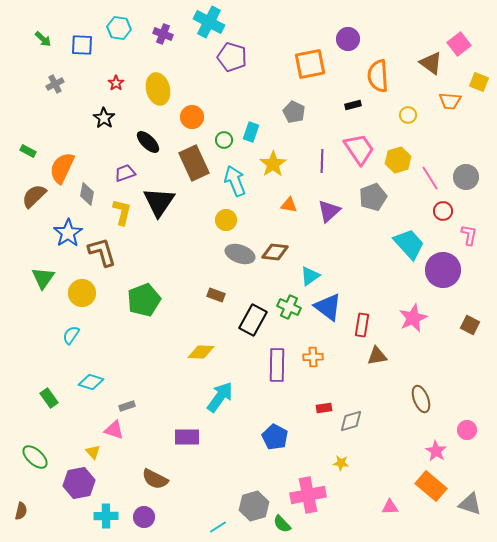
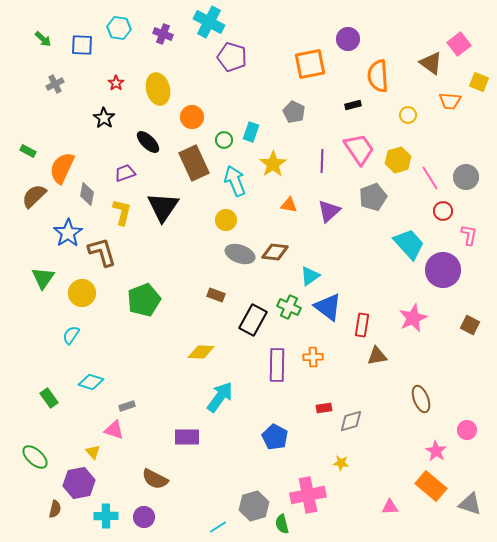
black triangle at (159, 202): moved 4 px right, 5 px down
brown semicircle at (21, 511): moved 34 px right, 2 px up
green semicircle at (282, 524): rotated 30 degrees clockwise
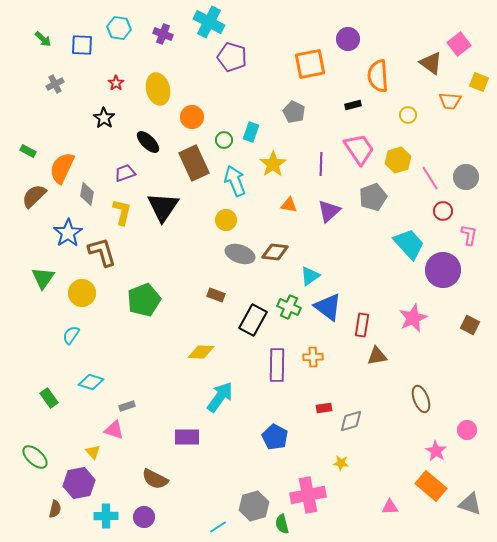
purple line at (322, 161): moved 1 px left, 3 px down
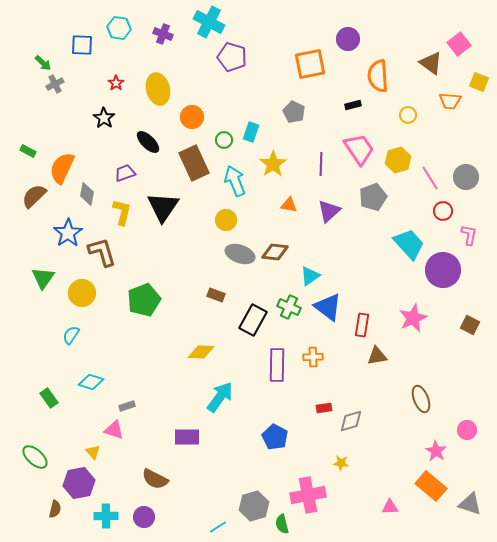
green arrow at (43, 39): moved 24 px down
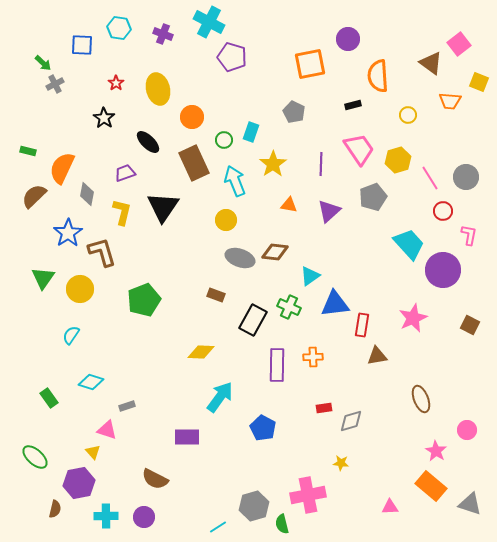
green rectangle at (28, 151): rotated 14 degrees counterclockwise
gray ellipse at (240, 254): moved 4 px down
yellow circle at (82, 293): moved 2 px left, 4 px up
blue triangle at (328, 307): moved 7 px right, 3 px up; rotated 44 degrees counterclockwise
pink triangle at (114, 430): moved 7 px left
blue pentagon at (275, 437): moved 12 px left, 9 px up
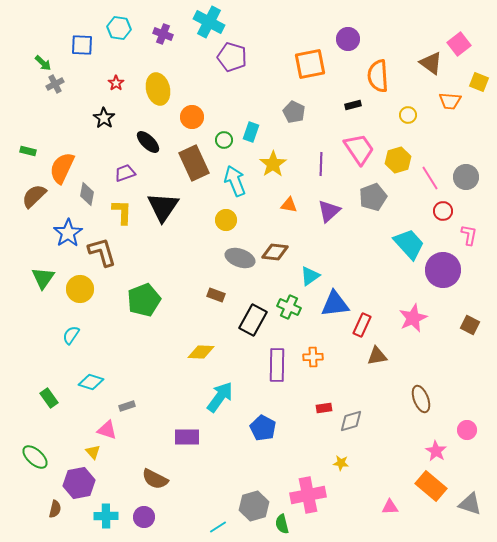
yellow L-shape at (122, 212): rotated 12 degrees counterclockwise
red rectangle at (362, 325): rotated 15 degrees clockwise
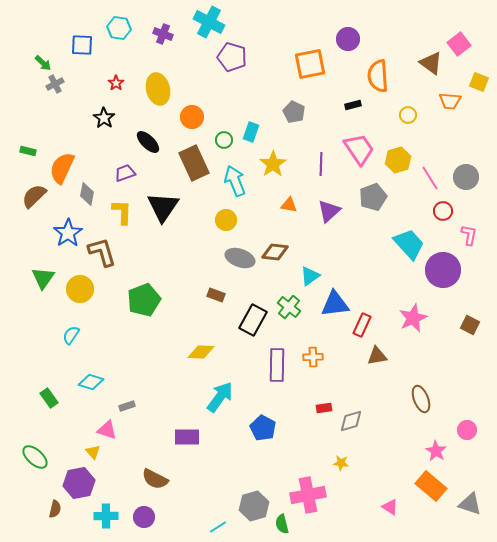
green cross at (289, 307): rotated 15 degrees clockwise
pink triangle at (390, 507): rotated 36 degrees clockwise
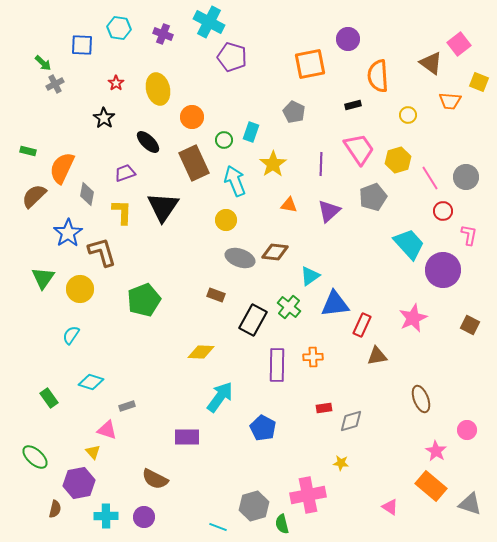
cyan line at (218, 527): rotated 54 degrees clockwise
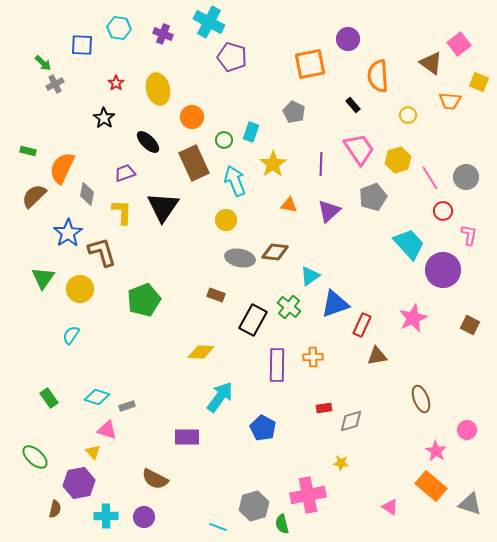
black rectangle at (353, 105): rotated 63 degrees clockwise
gray ellipse at (240, 258): rotated 8 degrees counterclockwise
blue triangle at (335, 304): rotated 12 degrees counterclockwise
cyan diamond at (91, 382): moved 6 px right, 15 px down
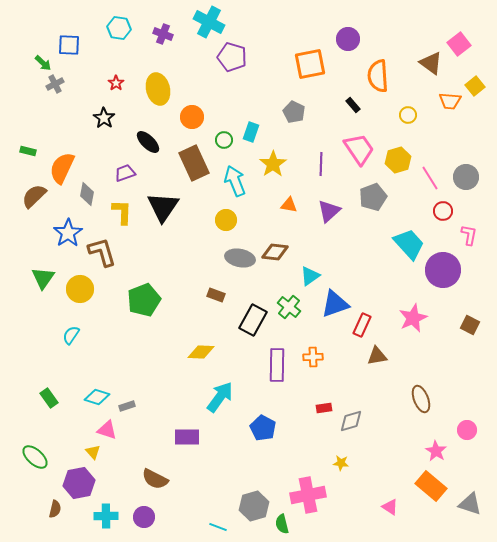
blue square at (82, 45): moved 13 px left
yellow square at (479, 82): moved 4 px left, 4 px down; rotated 30 degrees clockwise
